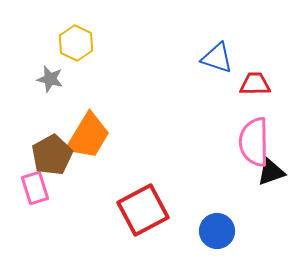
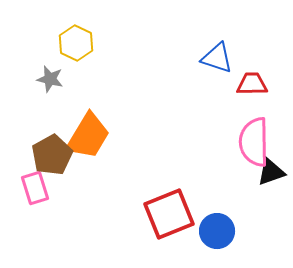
red trapezoid: moved 3 px left
red square: moved 26 px right, 4 px down; rotated 6 degrees clockwise
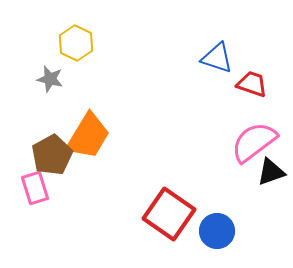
red trapezoid: rotated 20 degrees clockwise
pink semicircle: rotated 54 degrees clockwise
red square: rotated 33 degrees counterclockwise
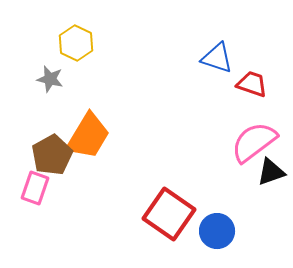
pink rectangle: rotated 36 degrees clockwise
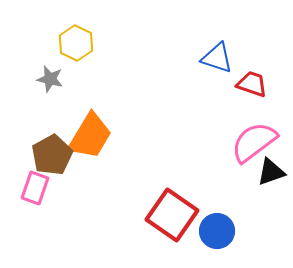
orange trapezoid: moved 2 px right
red square: moved 3 px right, 1 px down
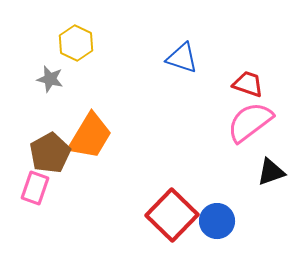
blue triangle: moved 35 px left
red trapezoid: moved 4 px left
pink semicircle: moved 4 px left, 20 px up
brown pentagon: moved 2 px left, 2 px up
red square: rotated 9 degrees clockwise
blue circle: moved 10 px up
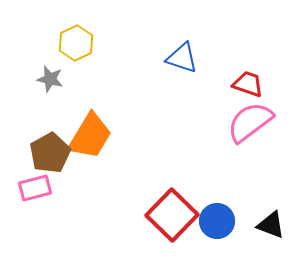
yellow hexagon: rotated 8 degrees clockwise
black triangle: moved 53 px down; rotated 40 degrees clockwise
pink rectangle: rotated 56 degrees clockwise
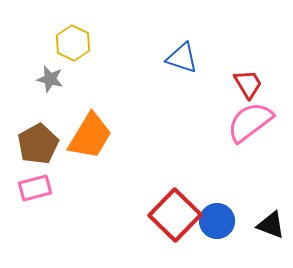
yellow hexagon: moved 3 px left; rotated 8 degrees counterclockwise
red trapezoid: rotated 40 degrees clockwise
brown pentagon: moved 12 px left, 9 px up
red square: moved 3 px right
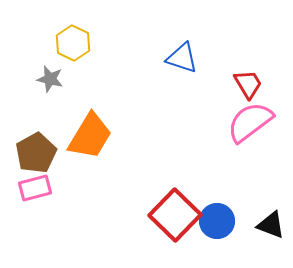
brown pentagon: moved 2 px left, 9 px down
